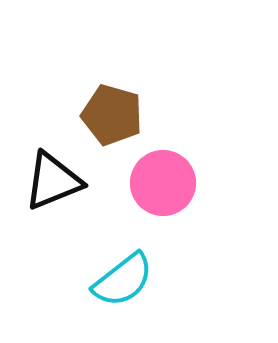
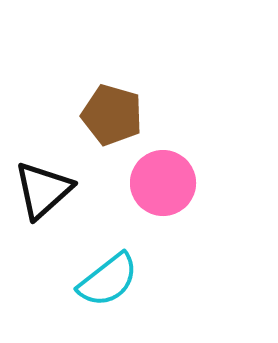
black triangle: moved 10 px left, 9 px down; rotated 20 degrees counterclockwise
cyan semicircle: moved 15 px left
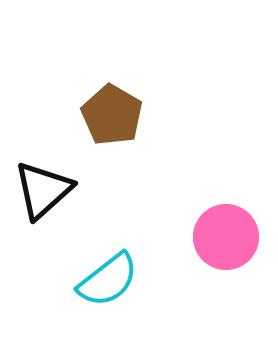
brown pentagon: rotated 14 degrees clockwise
pink circle: moved 63 px right, 54 px down
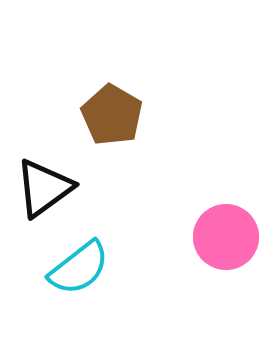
black triangle: moved 1 px right, 2 px up; rotated 6 degrees clockwise
cyan semicircle: moved 29 px left, 12 px up
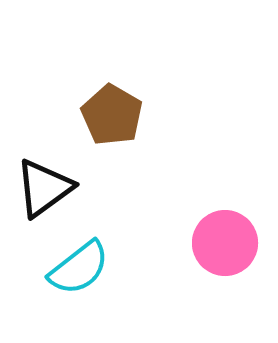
pink circle: moved 1 px left, 6 px down
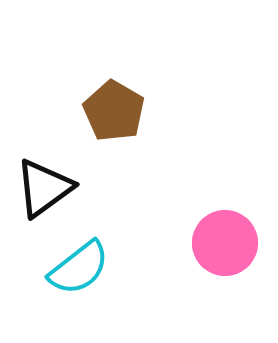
brown pentagon: moved 2 px right, 4 px up
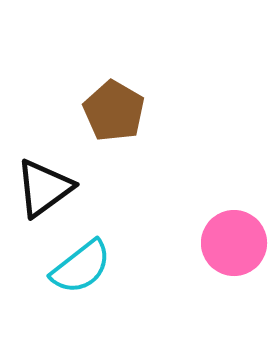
pink circle: moved 9 px right
cyan semicircle: moved 2 px right, 1 px up
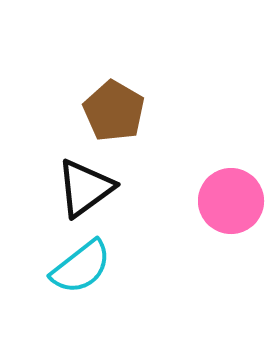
black triangle: moved 41 px right
pink circle: moved 3 px left, 42 px up
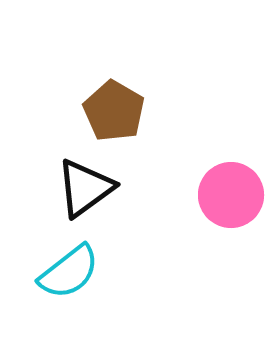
pink circle: moved 6 px up
cyan semicircle: moved 12 px left, 5 px down
